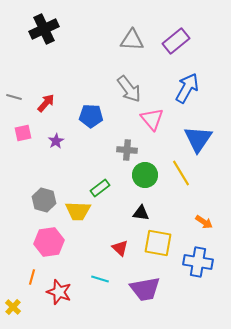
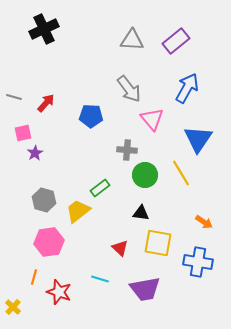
purple star: moved 21 px left, 12 px down
yellow trapezoid: rotated 140 degrees clockwise
orange line: moved 2 px right
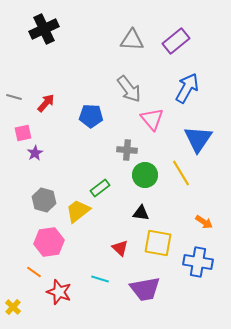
orange line: moved 5 px up; rotated 70 degrees counterclockwise
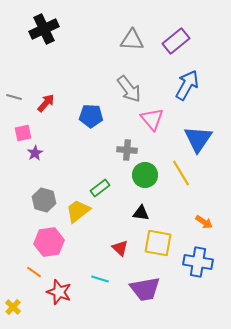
blue arrow: moved 3 px up
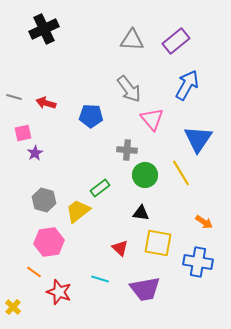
red arrow: rotated 114 degrees counterclockwise
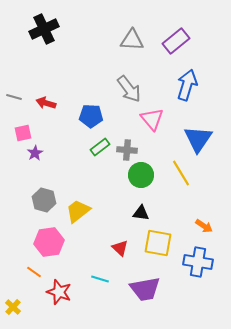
blue arrow: rotated 12 degrees counterclockwise
green circle: moved 4 px left
green rectangle: moved 41 px up
orange arrow: moved 4 px down
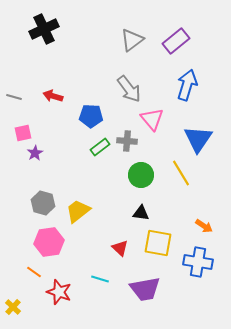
gray triangle: rotated 40 degrees counterclockwise
red arrow: moved 7 px right, 7 px up
gray cross: moved 9 px up
gray hexagon: moved 1 px left, 3 px down
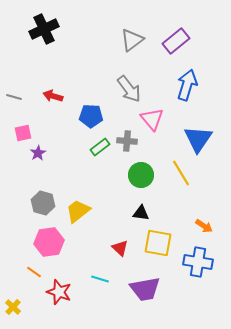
purple star: moved 3 px right
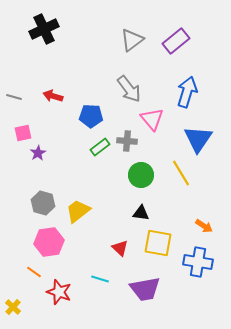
blue arrow: moved 7 px down
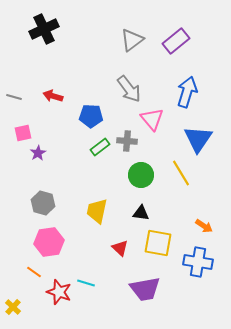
yellow trapezoid: moved 19 px right; rotated 40 degrees counterclockwise
cyan line: moved 14 px left, 4 px down
